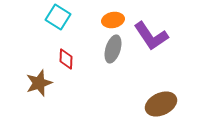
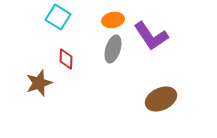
brown ellipse: moved 5 px up
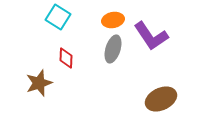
red diamond: moved 1 px up
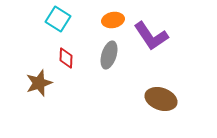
cyan square: moved 2 px down
gray ellipse: moved 4 px left, 6 px down
brown ellipse: rotated 44 degrees clockwise
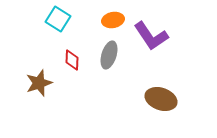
red diamond: moved 6 px right, 2 px down
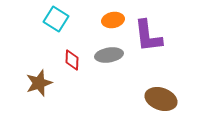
cyan square: moved 2 px left
purple L-shape: moved 3 px left; rotated 27 degrees clockwise
gray ellipse: rotated 64 degrees clockwise
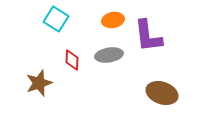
brown ellipse: moved 1 px right, 6 px up
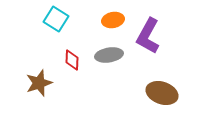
purple L-shape: rotated 36 degrees clockwise
